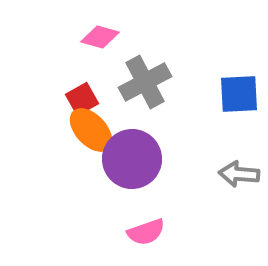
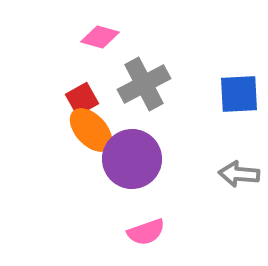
gray cross: moved 1 px left, 2 px down
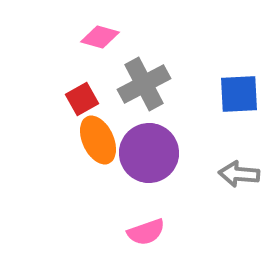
orange ellipse: moved 7 px right, 10 px down; rotated 18 degrees clockwise
purple circle: moved 17 px right, 6 px up
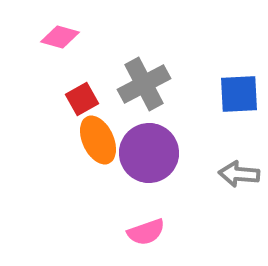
pink diamond: moved 40 px left
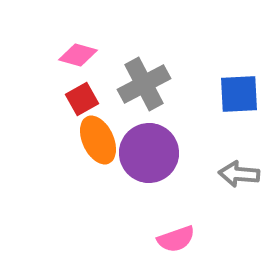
pink diamond: moved 18 px right, 18 px down
pink semicircle: moved 30 px right, 7 px down
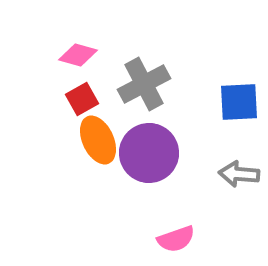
blue square: moved 8 px down
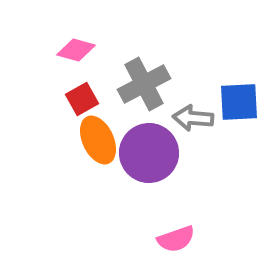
pink diamond: moved 2 px left, 5 px up
gray arrow: moved 46 px left, 56 px up
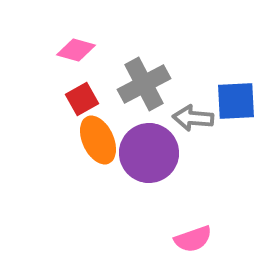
blue square: moved 3 px left, 1 px up
pink semicircle: moved 17 px right
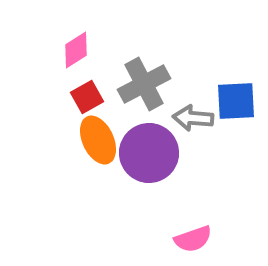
pink diamond: rotated 48 degrees counterclockwise
red square: moved 5 px right, 2 px up
